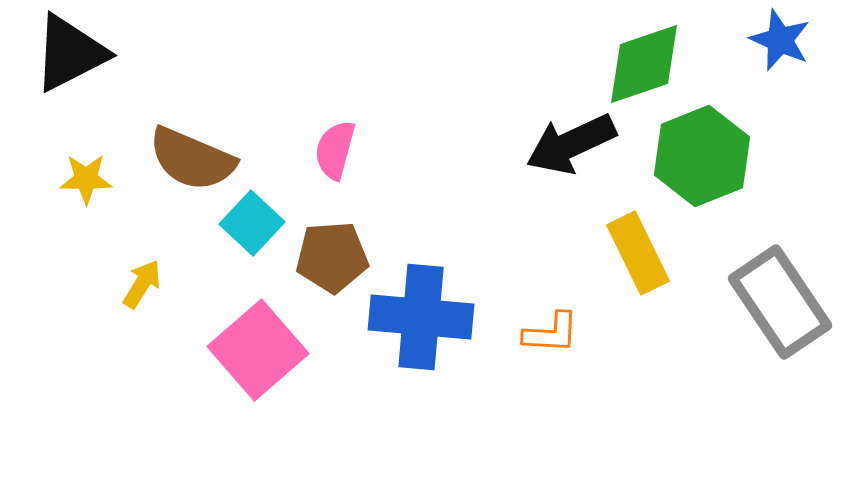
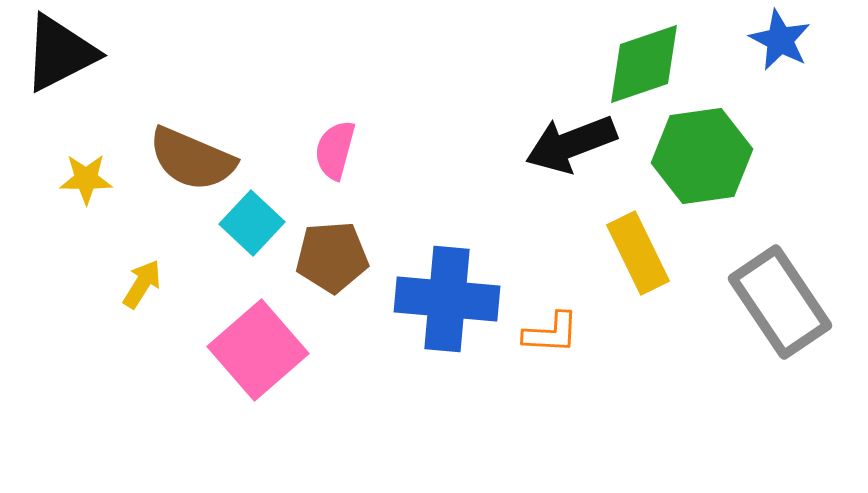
blue star: rotated 4 degrees clockwise
black triangle: moved 10 px left
black arrow: rotated 4 degrees clockwise
green hexagon: rotated 14 degrees clockwise
blue cross: moved 26 px right, 18 px up
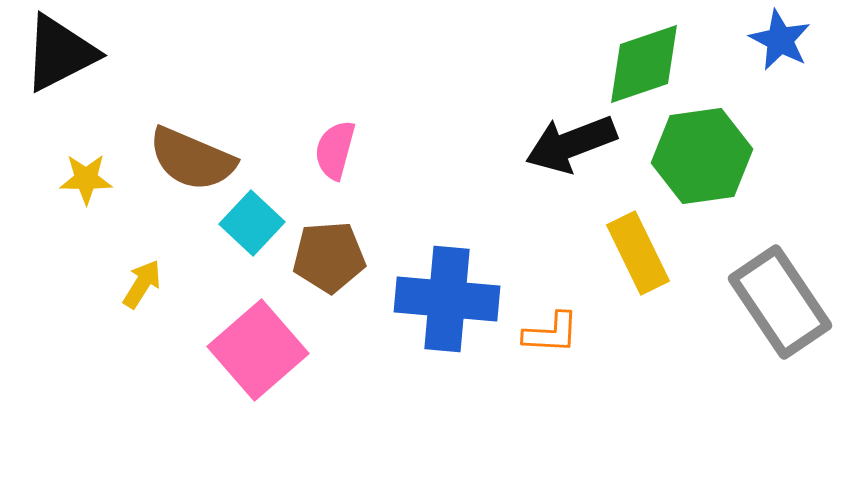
brown pentagon: moved 3 px left
